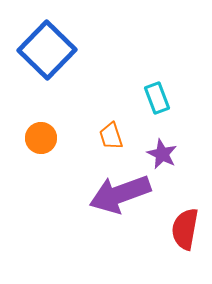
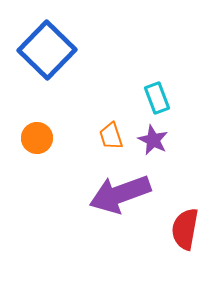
orange circle: moved 4 px left
purple star: moved 9 px left, 14 px up
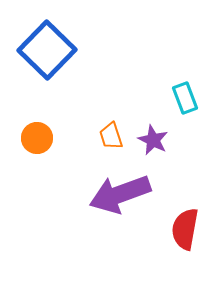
cyan rectangle: moved 28 px right
